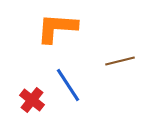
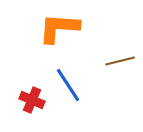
orange L-shape: moved 2 px right
red cross: rotated 15 degrees counterclockwise
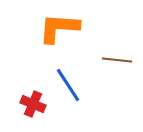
brown line: moved 3 px left, 1 px up; rotated 20 degrees clockwise
red cross: moved 1 px right, 4 px down
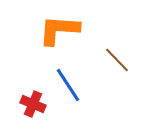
orange L-shape: moved 2 px down
brown line: rotated 40 degrees clockwise
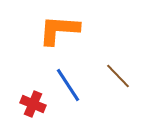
brown line: moved 1 px right, 16 px down
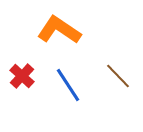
orange L-shape: rotated 30 degrees clockwise
red cross: moved 11 px left, 28 px up; rotated 20 degrees clockwise
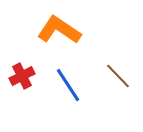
red cross: rotated 20 degrees clockwise
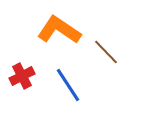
brown line: moved 12 px left, 24 px up
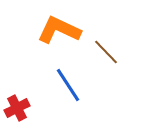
orange L-shape: rotated 9 degrees counterclockwise
red cross: moved 5 px left, 32 px down
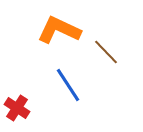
red cross: rotated 30 degrees counterclockwise
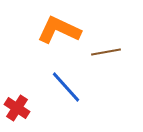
brown line: rotated 56 degrees counterclockwise
blue line: moved 2 px left, 2 px down; rotated 9 degrees counterclockwise
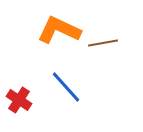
brown line: moved 3 px left, 9 px up
red cross: moved 2 px right, 8 px up
